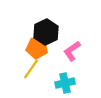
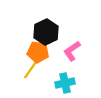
orange pentagon: moved 1 px right, 4 px down
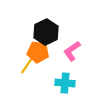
yellow line: moved 3 px left, 5 px up
cyan cross: rotated 18 degrees clockwise
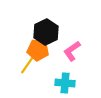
orange pentagon: moved 2 px up
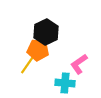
pink L-shape: moved 7 px right, 13 px down
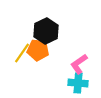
black hexagon: moved 1 px up
yellow line: moved 6 px left, 11 px up
cyan cross: moved 13 px right
